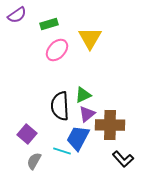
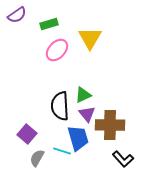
purple triangle: rotated 30 degrees counterclockwise
blue trapezoid: rotated 136 degrees clockwise
gray semicircle: moved 3 px right, 3 px up
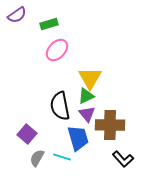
yellow triangle: moved 40 px down
green triangle: moved 3 px right, 1 px down
black semicircle: rotated 8 degrees counterclockwise
cyan line: moved 6 px down
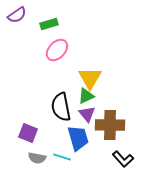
black semicircle: moved 1 px right, 1 px down
purple square: moved 1 px right, 1 px up; rotated 18 degrees counterclockwise
gray semicircle: rotated 108 degrees counterclockwise
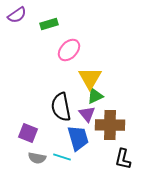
pink ellipse: moved 12 px right
green triangle: moved 9 px right
black L-shape: rotated 55 degrees clockwise
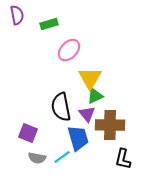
purple semicircle: rotated 66 degrees counterclockwise
cyan line: rotated 54 degrees counterclockwise
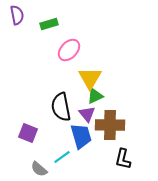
blue trapezoid: moved 3 px right, 2 px up
gray semicircle: moved 2 px right, 11 px down; rotated 30 degrees clockwise
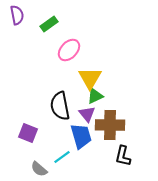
green rectangle: rotated 18 degrees counterclockwise
black semicircle: moved 1 px left, 1 px up
black L-shape: moved 3 px up
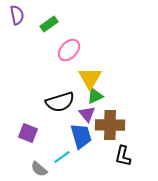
black semicircle: moved 4 px up; rotated 96 degrees counterclockwise
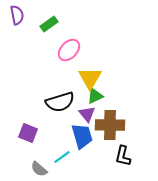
blue trapezoid: moved 1 px right
